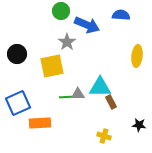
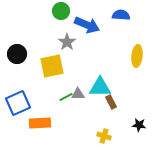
green line: rotated 24 degrees counterclockwise
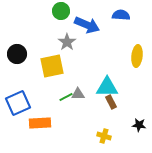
cyan triangle: moved 7 px right
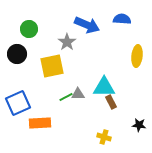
green circle: moved 32 px left, 18 px down
blue semicircle: moved 1 px right, 4 px down
cyan triangle: moved 3 px left
yellow cross: moved 1 px down
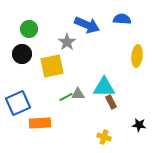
black circle: moved 5 px right
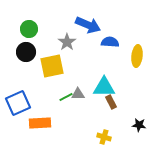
blue semicircle: moved 12 px left, 23 px down
blue arrow: moved 1 px right
black circle: moved 4 px right, 2 px up
